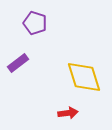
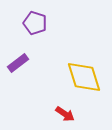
red arrow: moved 3 px left, 1 px down; rotated 42 degrees clockwise
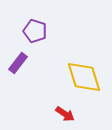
purple pentagon: moved 8 px down
purple rectangle: rotated 15 degrees counterclockwise
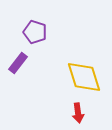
purple pentagon: moved 1 px down
red arrow: moved 13 px right, 1 px up; rotated 48 degrees clockwise
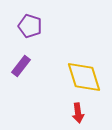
purple pentagon: moved 5 px left, 6 px up
purple rectangle: moved 3 px right, 3 px down
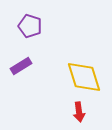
purple rectangle: rotated 20 degrees clockwise
red arrow: moved 1 px right, 1 px up
